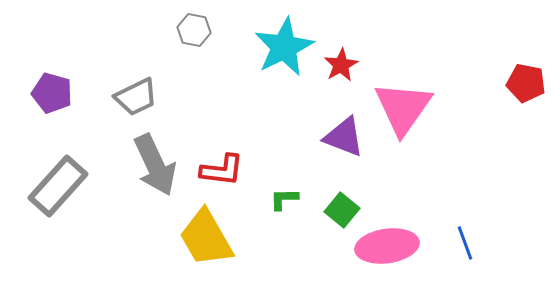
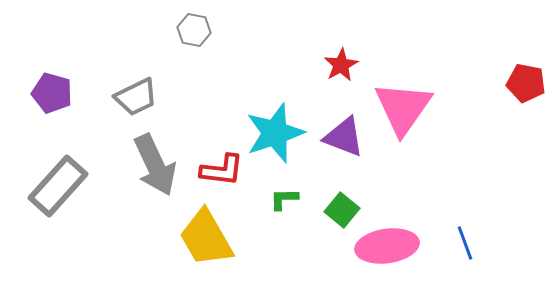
cyan star: moved 9 px left, 86 px down; rotated 8 degrees clockwise
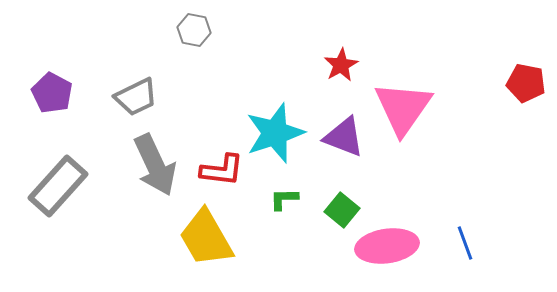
purple pentagon: rotated 12 degrees clockwise
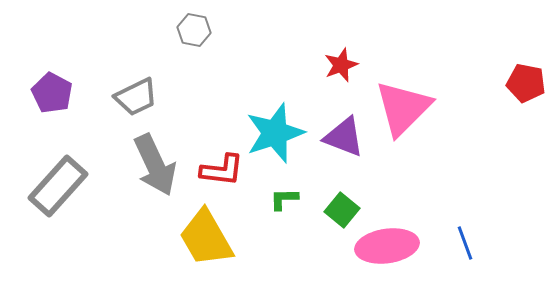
red star: rotated 8 degrees clockwise
pink triangle: rotated 10 degrees clockwise
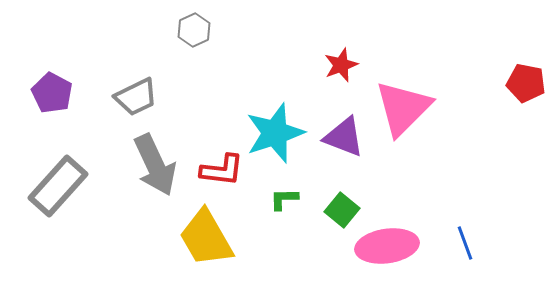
gray hexagon: rotated 24 degrees clockwise
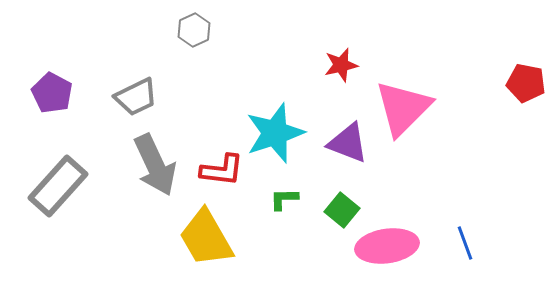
red star: rotated 8 degrees clockwise
purple triangle: moved 4 px right, 6 px down
